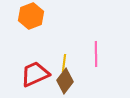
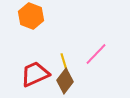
orange hexagon: rotated 20 degrees counterclockwise
pink line: rotated 45 degrees clockwise
yellow line: moved 1 px up; rotated 24 degrees counterclockwise
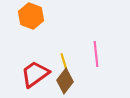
pink line: rotated 50 degrees counterclockwise
red trapezoid: rotated 12 degrees counterclockwise
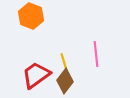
red trapezoid: moved 1 px right, 1 px down
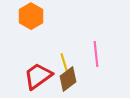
orange hexagon: rotated 10 degrees clockwise
red trapezoid: moved 2 px right, 1 px down
brown diamond: moved 3 px right, 2 px up; rotated 15 degrees clockwise
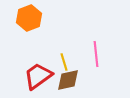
orange hexagon: moved 2 px left, 2 px down; rotated 10 degrees clockwise
brown diamond: moved 1 px down; rotated 25 degrees clockwise
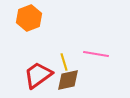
pink line: rotated 75 degrees counterclockwise
red trapezoid: moved 1 px up
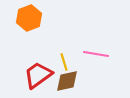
brown diamond: moved 1 px left, 1 px down
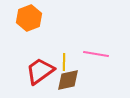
yellow line: rotated 18 degrees clockwise
red trapezoid: moved 2 px right, 4 px up
brown diamond: moved 1 px right, 1 px up
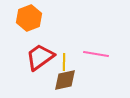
red trapezoid: moved 14 px up
brown diamond: moved 3 px left
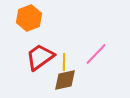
pink line: rotated 55 degrees counterclockwise
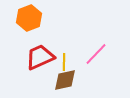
red trapezoid: rotated 12 degrees clockwise
